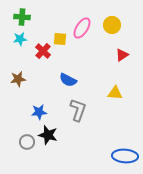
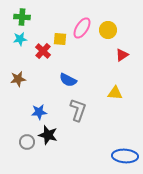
yellow circle: moved 4 px left, 5 px down
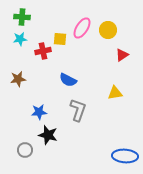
red cross: rotated 35 degrees clockwise
yellow triangle: rotated 14 degrees counterclockwise
gray circle: moved 2 px left, 8 px down
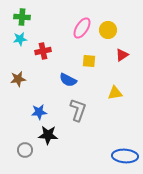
yellow square: moved 29 px right, 22 px down
black star: rotated 12 degrees counterclockwise
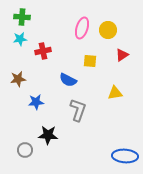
pink ellipse: rotated 15 degrees counterclockwise
yellow square: moved 1 px right
blue star: moved 3 px left, 10 px up
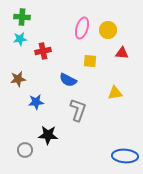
red triangle: moved 2 px up; rotated 40 degrees clockwise
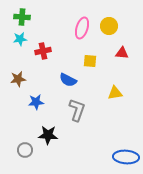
yellow circle: moved 1 px right, 4 px up
gray L-shape: moved 1 px left
blue ellipse: moved 1 px right, 1 px down
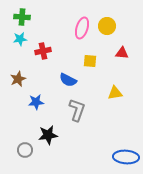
yellow circle: moved 2 px left
brown star: rotated 14 degrees counterclockwise
black star: rotated 12 degrees counterclockwise
